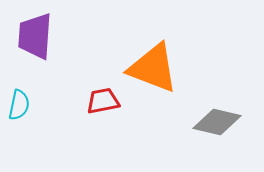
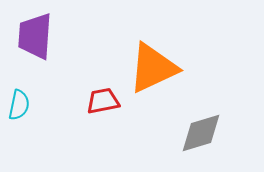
orange triangle: rotated 46 degrees counterclockwise
gray diamond: moved 16 px left, 11 px down; rotated 30 degrees counterclockwise
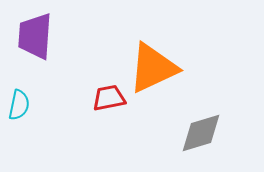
red trapezoid: moved 6 px right, 3 px up
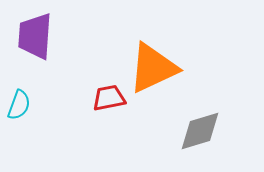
cyan semicircle: rotated 8 degrees clockwise
gray diamond: moved 1 px left, 2 px up
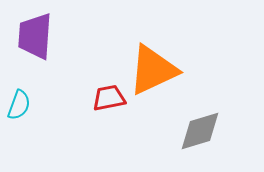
orange triangle: moved 2 px down
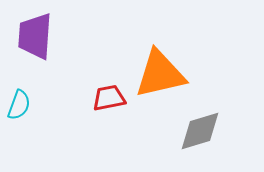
orange triangle: moved 7 px right, 4 px down; rotated 12 degrees clockwise
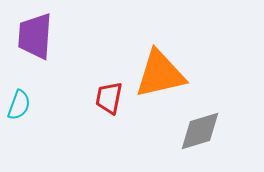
red trapezoid: rotated 68 degrees counterclockwise
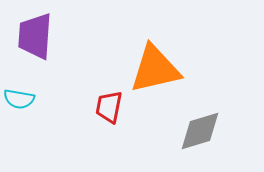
orange triangle: moved 5 px left, 5 px up
red trapezoid: moved 9 px down
cyan semicircle: moved 6 px up; rotated 80 degrees clockwise
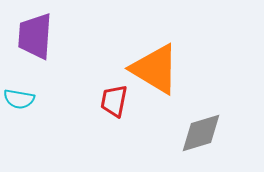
orange triangle: rotated 44 degrees clockwise
red trapezoid: moved 5 px right, 6 px up
gray diamond: moved 1 px right, 2 px down
